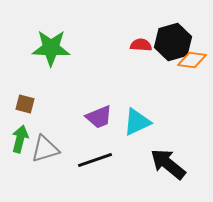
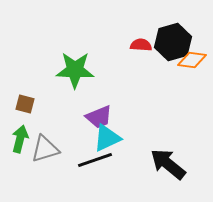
green star: moved 24 px right, 22 px down
cyan triangle: moved 30 px left, 16 px down
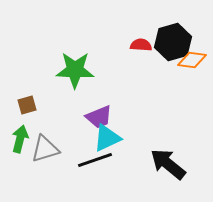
brown square: moved 2 px right, 1 px down; rotated 30 degrees counterclockwise
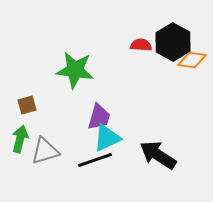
black hexagon: rotated 15 degrees counterclockwise
green star: rotated 6 degrees clockwise
purple trapezoid: rotated 52 degrees counterclockwise
gray triangle: moved 2 px down
black arrow: moved 10 px left, 9 px up; rotated 6 degrees counterclockwise
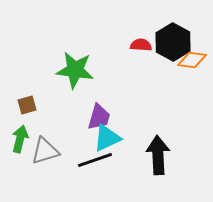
black arrow: rotated 54 degrees clockwise
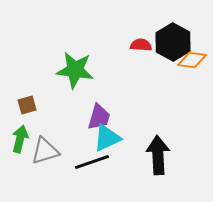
black line: moved 3 px left, 2 px down
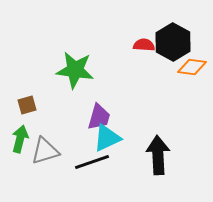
red semicircle: moved 3 px right
orange diamond: moved 7 px down
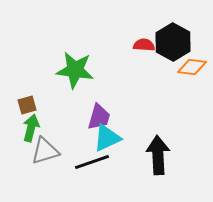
green arrow: moved 11 px right, 11 px up
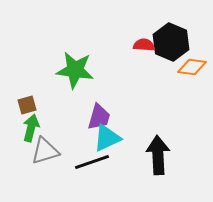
black hexagon: moved 2 px left; rotated 6 degrees counterclockwise
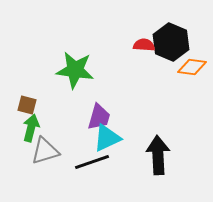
brown square: rotated 30 degrees clockwise
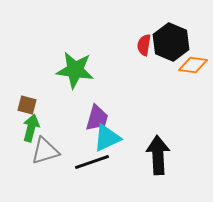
red semicircle: rotated 85 degrees counterclockwise
orange diamond: moved 1 px right, 2 px up
purple trapezoid: moved 2 px left, 1 px down
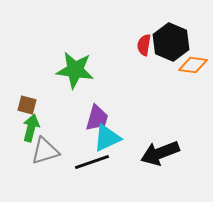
black arrow: moved 2 px right, 2 px up; rotated 108 degrees counterclockwise
